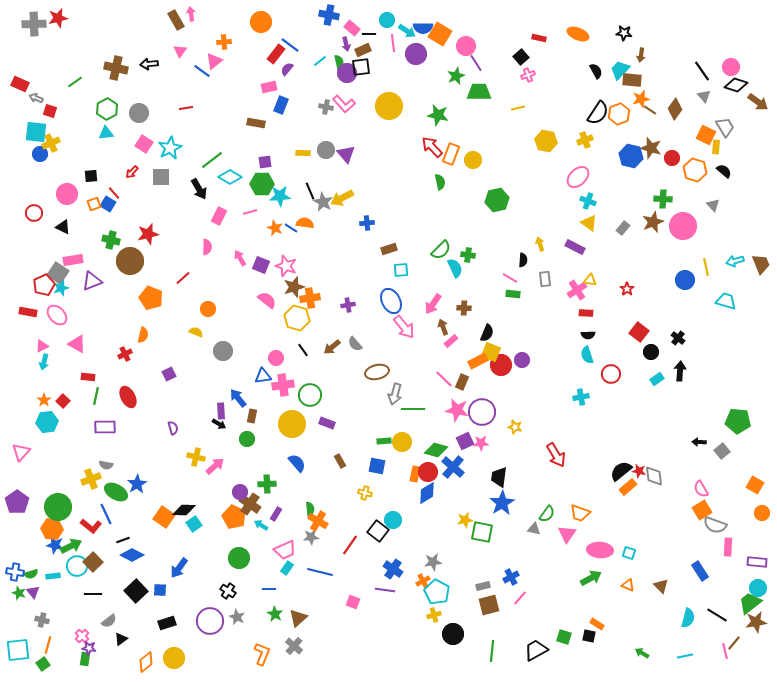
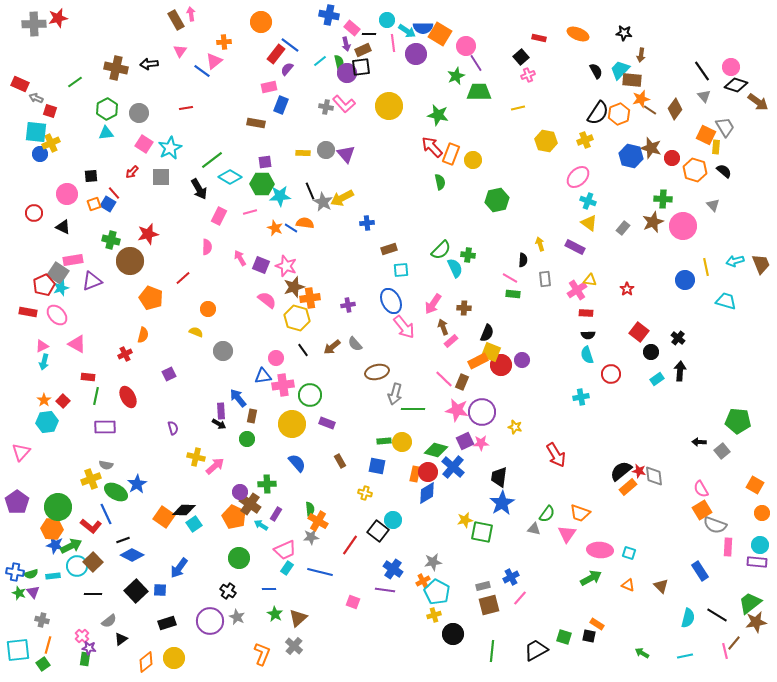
cyan circle at (758, 588): moved 2 px right, 43 px up
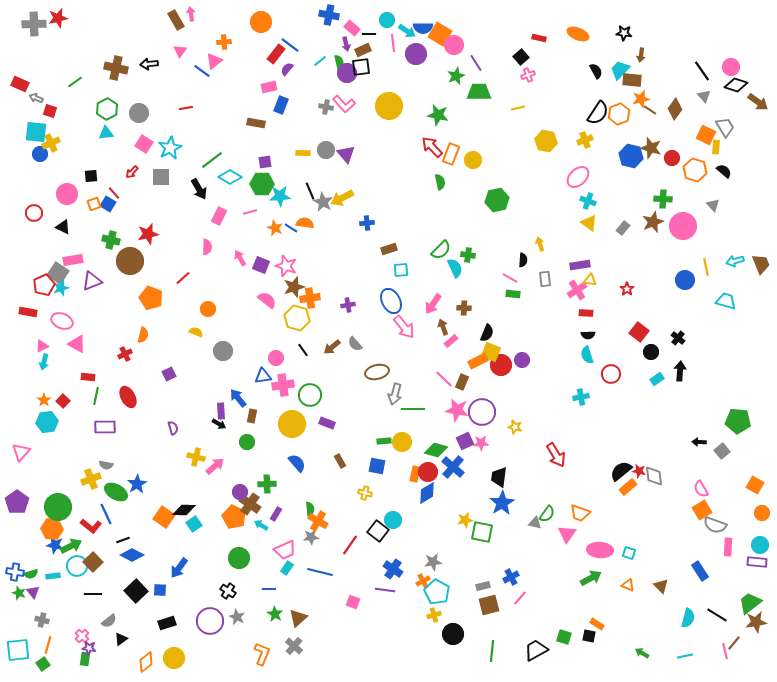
pink circle at (466, 46): moved 12 px left, 1 px up
purple rectangle at (575, 247): moved 5 px right, 18 px down; rotated 36 degrees counterclockwise
pink ellipse at (57, 315): moved 5 px right, 6 px down; rotated 25 degrees counterclockwise
green circle at (247, 439): moved 3 px down
gray triangle at (534, 529): moved 1 px right, 6 px up
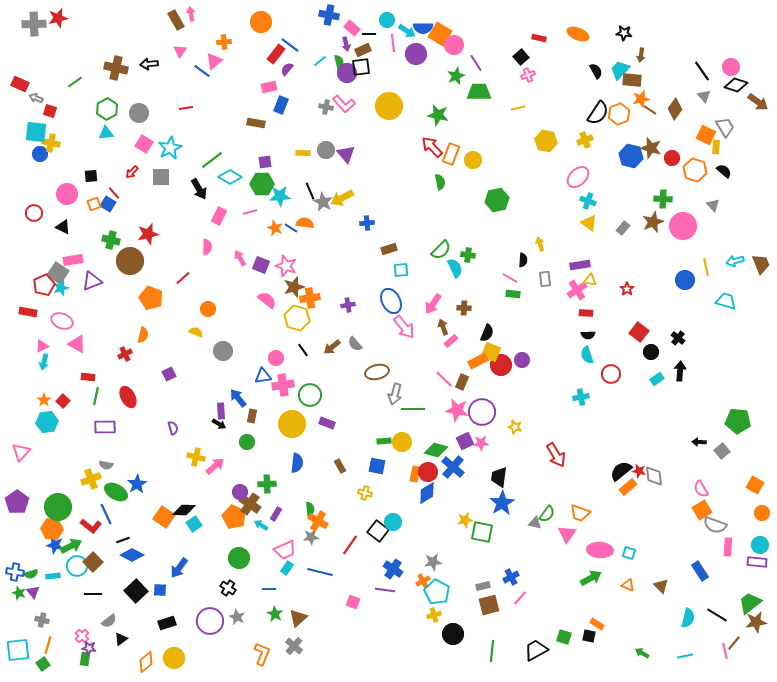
yellow cross at (51, 143): rotated 36 degrees clockwise
brown rectangle at (340, 461): moved 5 px down
blue semicircle at (297, 463): rotated 48 degrees clockwise
cyan circle at (393, 520): moved 2 px down
black cross at (228, 591): moved 3 px up
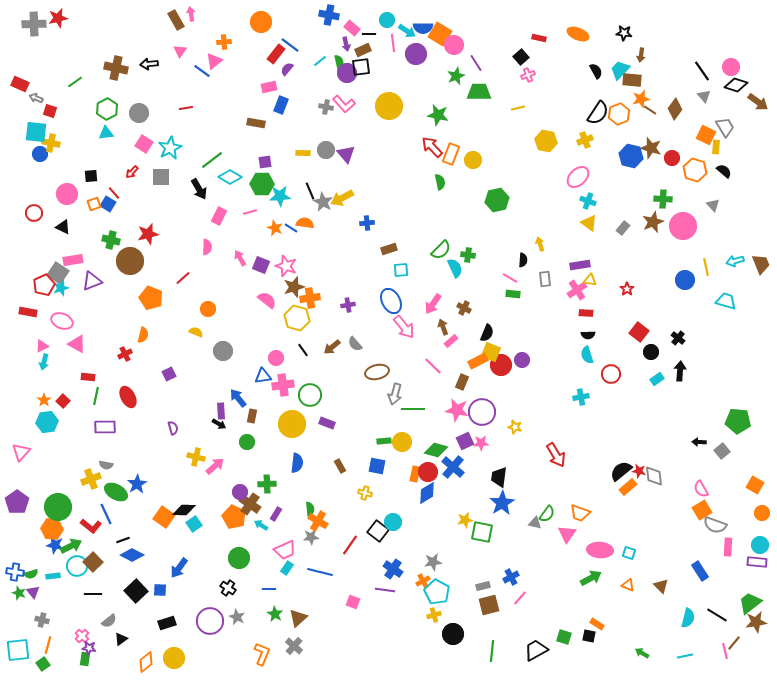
brown cross at (464, 308): rotated 24 degrees clockwise
pink line at (444, 379): moved 11 px left, 13 px up
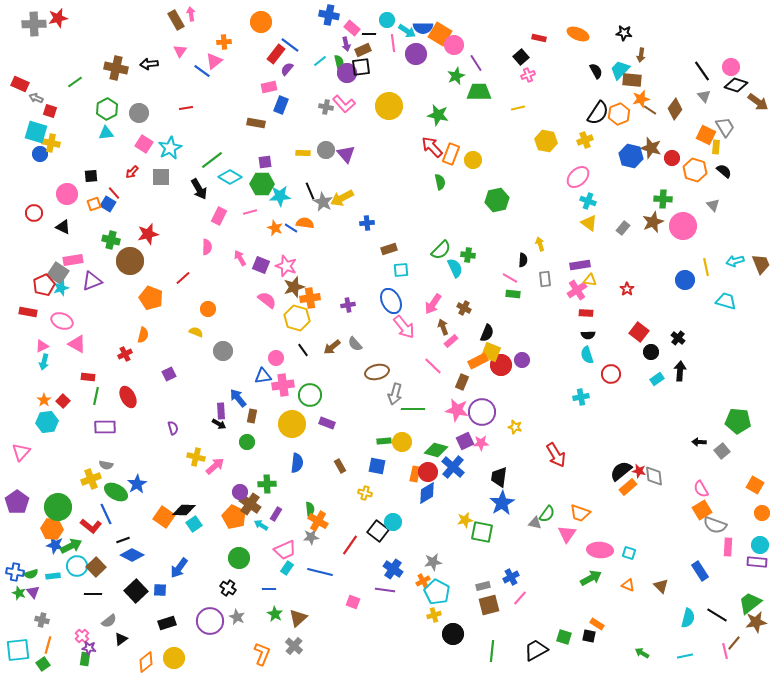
cyan square at (36, 132): rotated 10 degrees clockwise
brown square at (93, 562): moved 3 px right, 5 px down
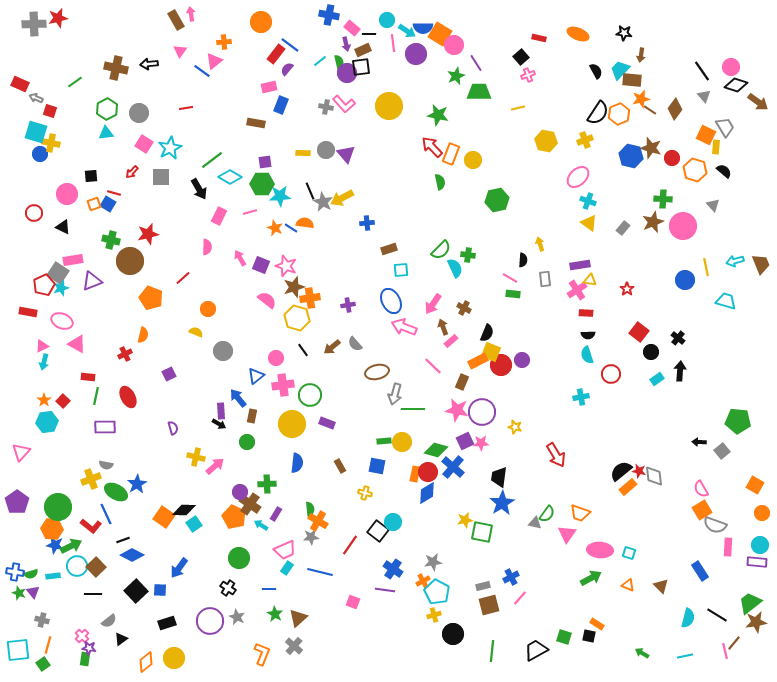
red line at (114, 193): rotated 32 degrees counterclockwise
pink arrow at (404, 327): rotated 150 degrees clockwise
blue triangle at (263, 376): moved 7 px left; rotated 30 degrees counterclockwise
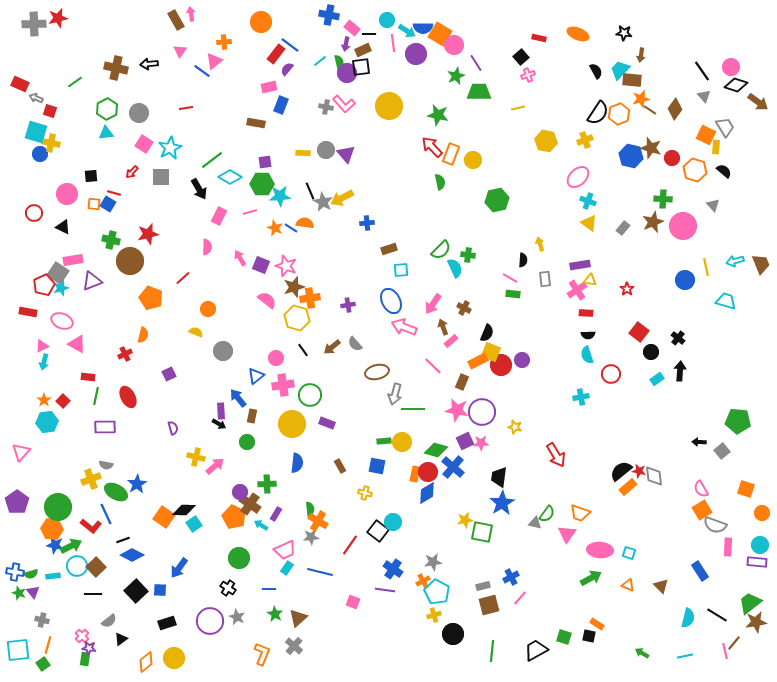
purple arrow at (346, 44): rotated 24 degrees clockwise
orange square at (94, 204): rotated 24 degrees clockwise
orange square at (755, 485): moved 9 px left, 4 px down; rotated 12 degrees counterclockwise
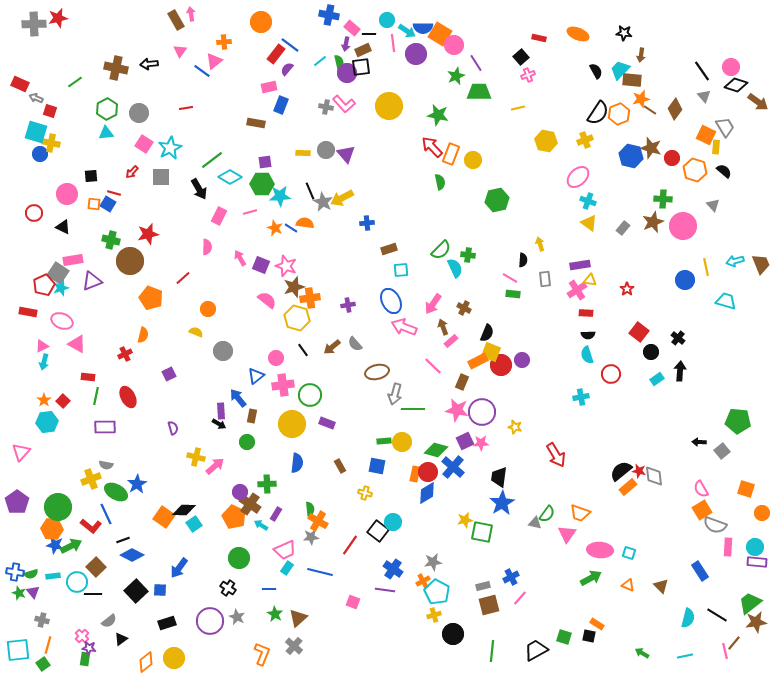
cyan circle at (760, 545): moved 5 px left, 2 px down
cyan circle at (77, 566): moved 16 px down
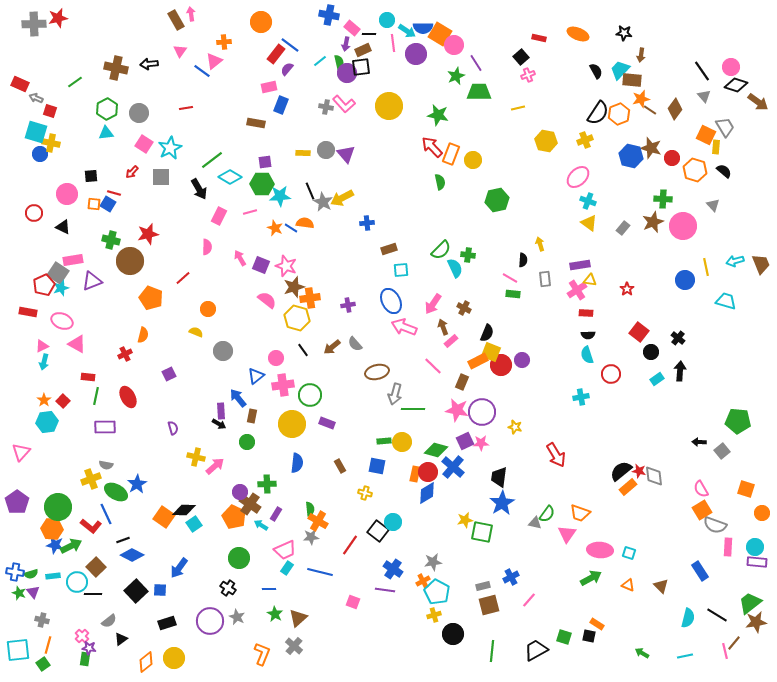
pink line at (520, 598): moved 9 px right, 2 px down
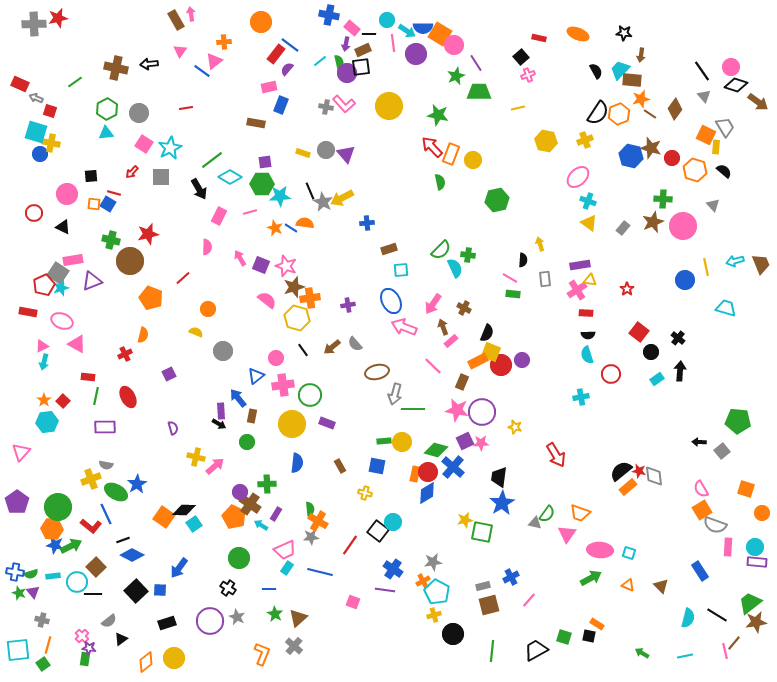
brown line at (650, 110): moved 4 px down
yellow rectangle at (303, 153): rotated 16 degrees clockwise
cyan trapezoid at (726, 301): moved 7 px down
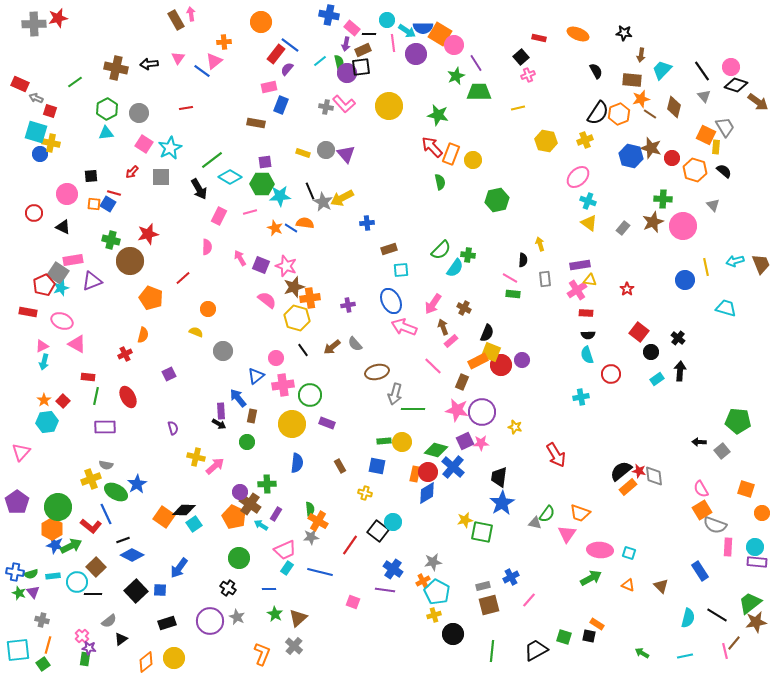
pink triangle at (180, 51): moved 2 px left, 7 px down
cyan trapezoid at (620, 70): moved 42 px right
brown diamond at (675, 109): moved 1 px left, 2 px up; rotated 20 degrees counterclockwise
cyan semicircle at (455, 268): rotated 60 degrees clockwise
orange hexagon at (52, 529): rotated 25 degrees clockwise
